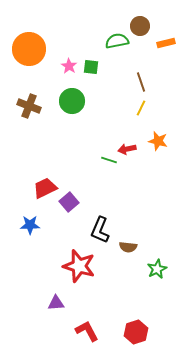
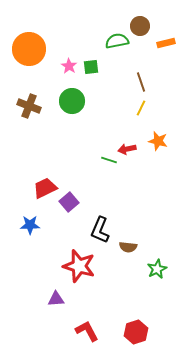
green square: rotated 14 degrees counterclockwise
purple triangle: moved 4 px up
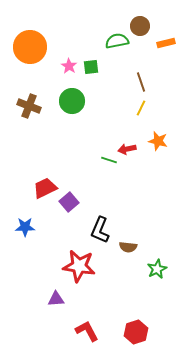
orange circle: moved 1 px right, 2 px up
blue star: moved 5 px left, 2 px down
red star: rotated 8 degrees counterclockwise
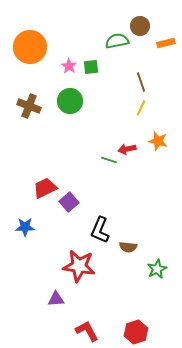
green circle: moved 2 px left
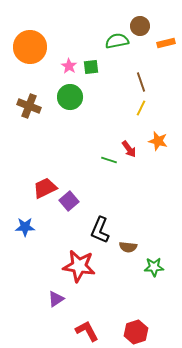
green circle: moved 4 px up
red arrow: moved 2 px right; rotated 114 degrees counterclockwise
purple square: moved 1 px up
green star: moved 3 px left, 2 px up; rotated 24 degrees clockwise
purple triangle: rotated 30 degrees counterclockwise
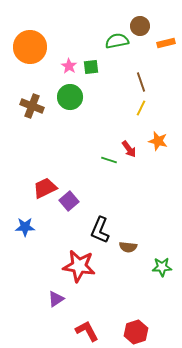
brown cross: moved 3 px right
green star: moved 8 px right
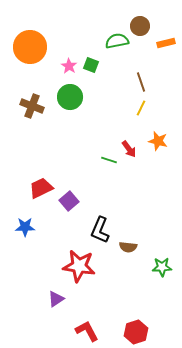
green square: moved 2 px up; rotated 28 degrees clockwise
red trapezoid: moved 4 px left
